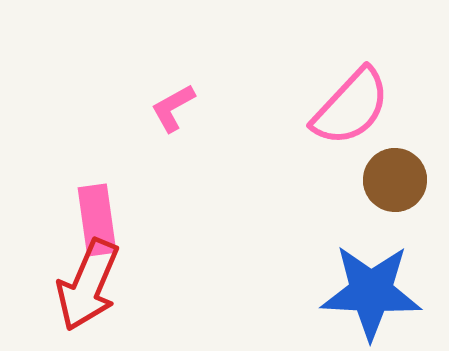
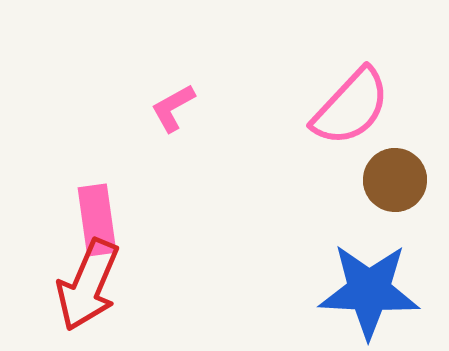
blue star: moved 2 px left, 1 px up
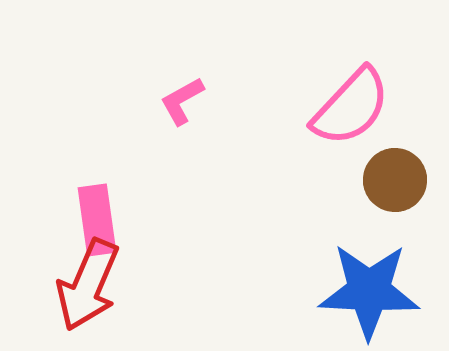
pink L-shape: moved 9 px right, 7 px up
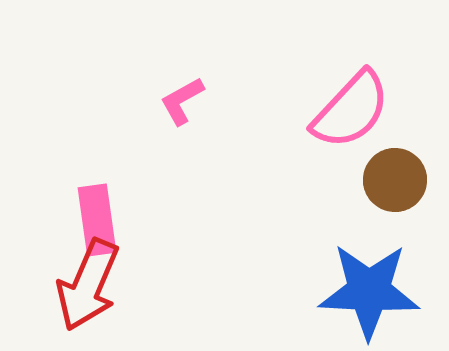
pink semicircle: moved 3 px down
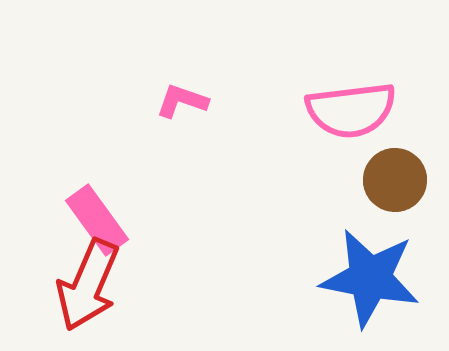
pink L-shape: rotated 48 degrees clockwise
pink semicircle: rotated 40 degrees clockwise
pink rectangle: rotated 28 degrees counterclockwise
blue star: moved 1 px right, 13 px up; rotated 8 degrees clockwise
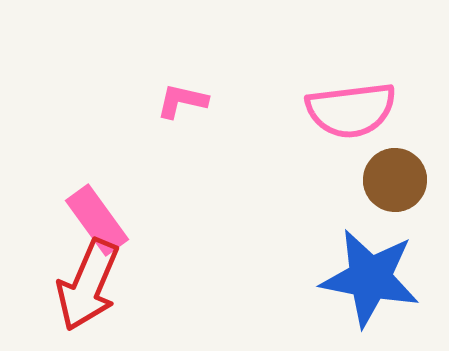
pink L-shape: rotated 6 degrees counterclockwise
